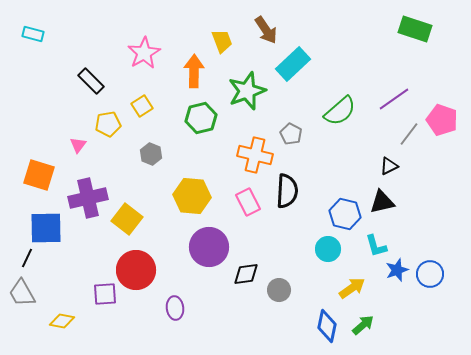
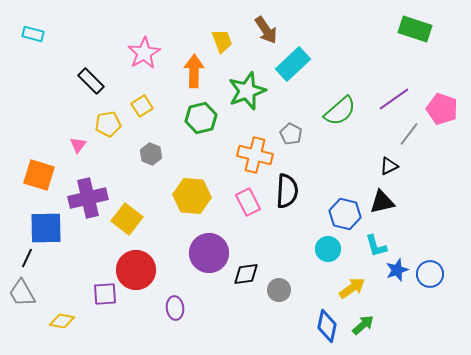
pink pentagon at (442, 120): moved 11 px up
purple circle at (209, 247): moved 6 px down
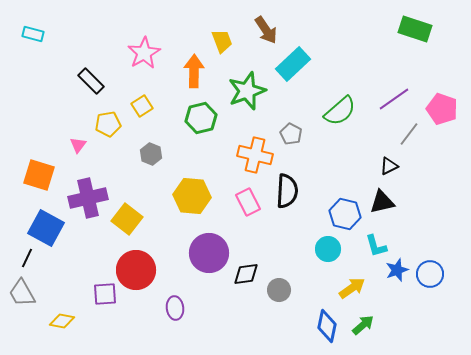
blue square at (46, 228): rotated 30 degrees clockwise
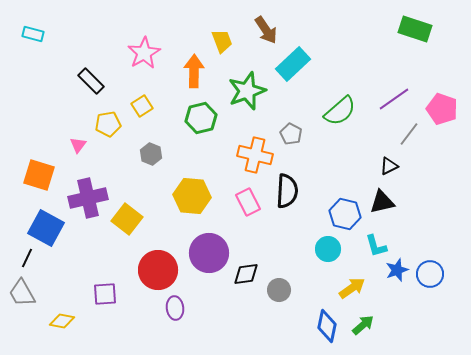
red circle at (136, 270): moved 22 px right
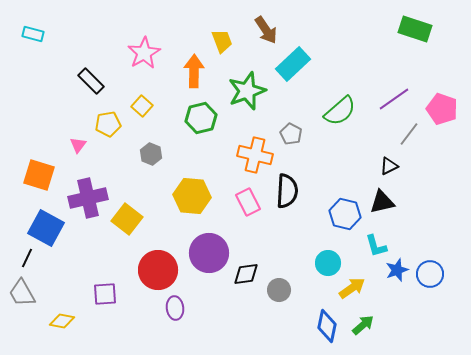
yellow square at (142, 106): rotated 15 degrees counterclockwise
cyan circle at (328, 249): moved 14 px down
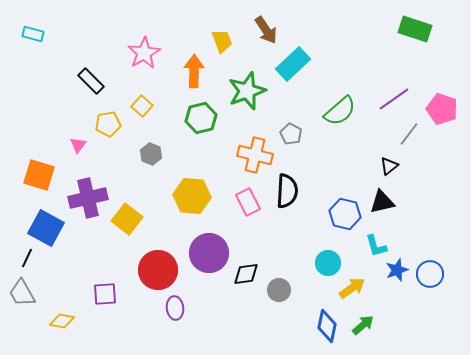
black triangle at (389, 166): rotated 12 degrees counterclockwise
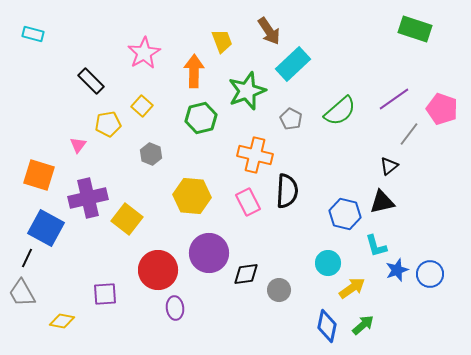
brown arrow at (266, 30): moved 3 px right, 1 px down
gray pentagon at (291, 134): moved 15 px up
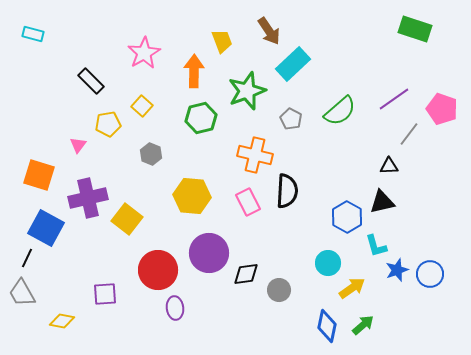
black triangle at (389, 166): rotated 36 degrees clockwise
blue hexagon at (345, 214): moved 2 px right, 3 px down; rotated 16 degrees clockwise
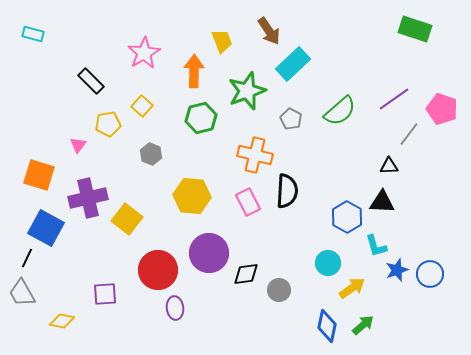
black triangle at (382, 202): rotated 16 degrees clockwise
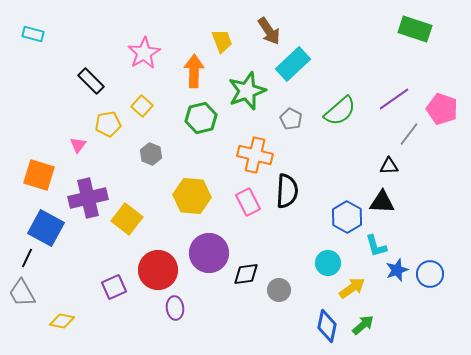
purple square at (105, 294): moved 9 px right, 7 px up; rotated 20 degrees counterclockwise
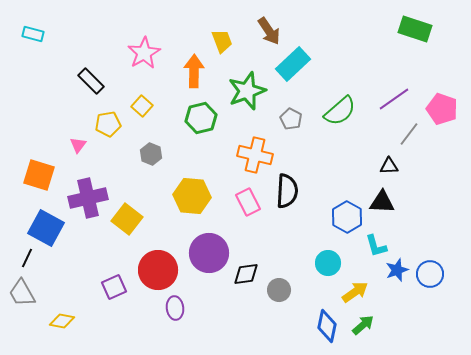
yellow arrow at (352, 288): moved 3 px right, 4 px down
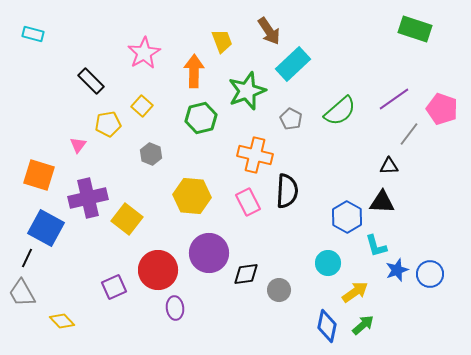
yellow diamond at (62, 321): rotated 35 degrees clockwise
